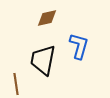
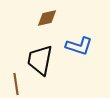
blue L-shape: rotated 92 degrees clockwise
black trapezoid: moved 3 px left
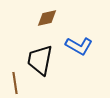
blue L-shape: rotated 12 degrees clockwise
brown line: moved 1 px left, 1 px up
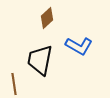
brown diamond: rotated 30 degrees counterclockwise
brown line: moved 1 px left, 1 px down
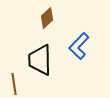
blue L-shape: rotated 104 degrees clockwise
black trapezoid: rotated 12 degrees counterclockwise
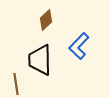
brown diamond: moved 1 px left, 2 px down
brown line: moved 2 px right
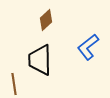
blue L-shape: moved 9 px right, 1 px down; rotated 8 degrees clockwise
brown line: moved 2 px left
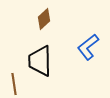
brown diamond: moved 2 px left, 1 px up
black trapezoid: moved 1 px down
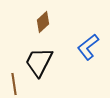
brown diamond: moved 1 px left, 3 px down
black trapezoid: moved 1 px left, 1 px down; rotated 28 degrees clockwise
